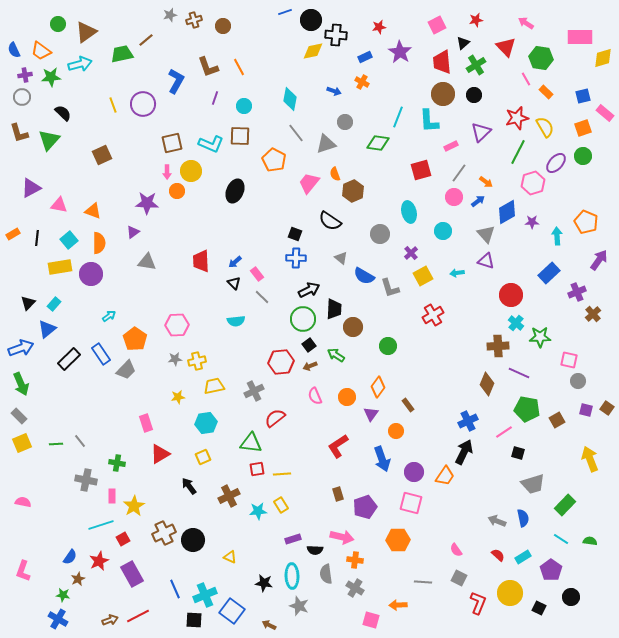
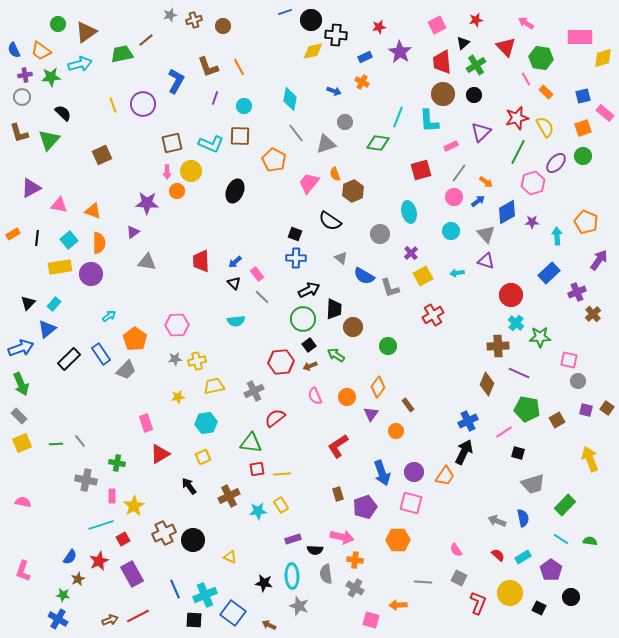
cyan circle at (443, 231): moved 8 px right
blue arrow at (382, 459): moved 14 px down
blue square at (232, 611): moved 1 px right, 2 px down
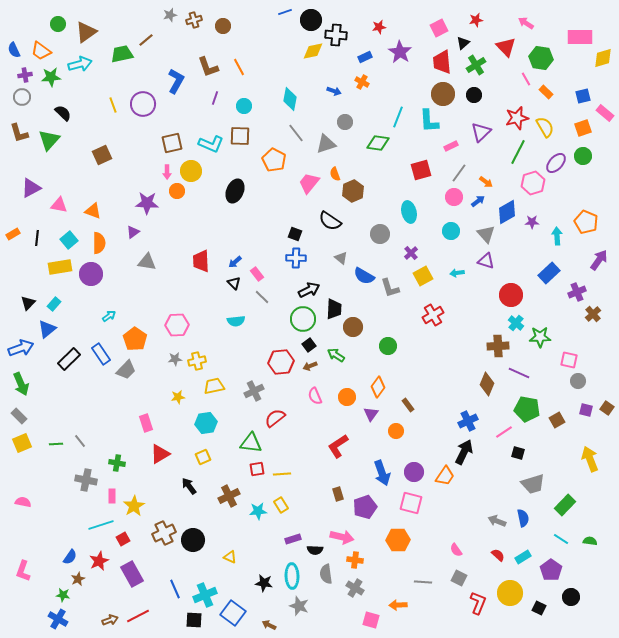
pink square at (437, 25): moved 2 px right, 3 px down
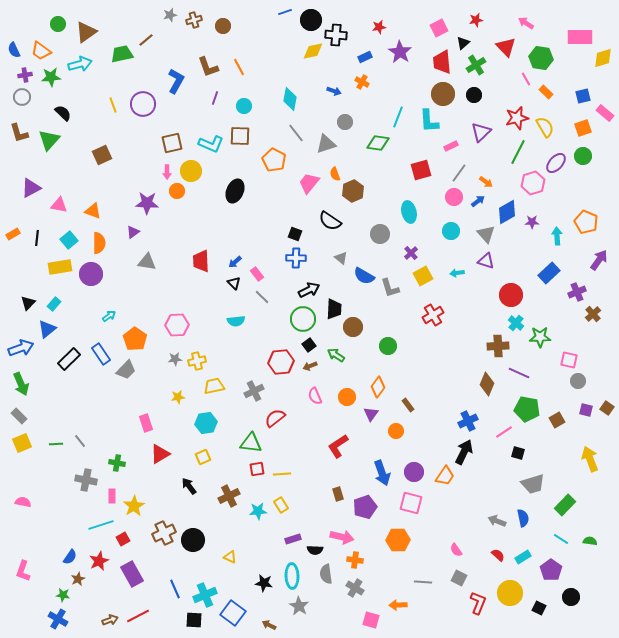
gray star at (299, 606): rotated 12 degrees clockwise
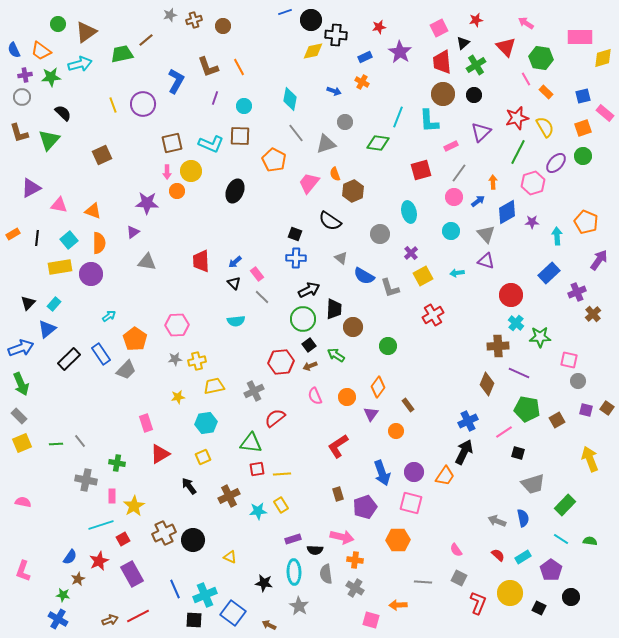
orange arrow at (486, 182): moved 7 px right; rotated 128 degrees counterclockwise
cyan ellipse at (292, 576): moved 2 px right, 4 px up
